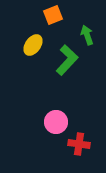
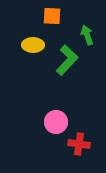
orange square: moved 1 px left, 1 px down; rotated 24 degrees clockwise
yellow ellipse: rotated 55 degrees clockwise
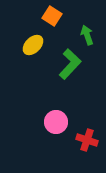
orange square: rotated 30 degrees clockwise
yellow ellipse: rotated 45 degrees counterclockwise
green L-shape: moved 3 px right, 4 px down
red cross: moved 8 px right, 4 px up; rotated 10 degrees clockwise
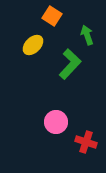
red cross: moved 1 px left, 2 px down
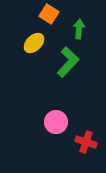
orange square: moved 3 px left, 2 px up
green arrow: moved 8 px left, 6 px up; rotated 24 degrees clockwise
yellow ellipse: moved 1 px right, 2 px up
green L-shape: moved 2 px left, 2 px up
